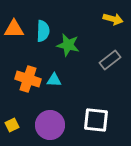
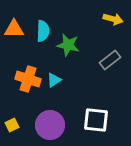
cyan triangle: rotated 35 degrees counterclockwise
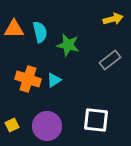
yellow arrow: rotated 30 degrees counterclockwise
cyan semicircle: moved 3 px left, 1 px down; rotated 15 degrees counterclockwise
purple circle: moved 3 px left, 1 px down
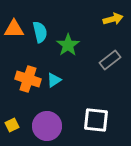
green star: rotated 25 degrees clockwise
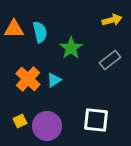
yellow arrow: moved 1 px left, 1 px down
green star: moved 3 px right, 3 px down
orange cross: rotated 25 degrees clockwise
yellow square: moved 8 px right, 4 px up
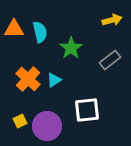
white square: moved 9 px left, 10 px up; rotated 12 degrees counterclockwise
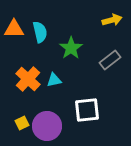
cyan triangle: rotated 21 degrees clockwise
yellow square: moved 2 px right, 2 px down
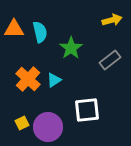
cyan triangle: rotated 21 degrees counterclockwise
purple circle: moved 1 px right, 1 px down
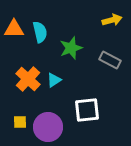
green star: rotated 15 degrees clockwise
gray rectangle: rotated 65 degrees clockwise
yellow square: moved 2 px left, 1 px up; rotated 24 degrees clockwise
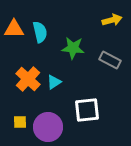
green star: moved 2 px right; rotated 25 degrees clockwise
cyan triangle: moved 2 px down
